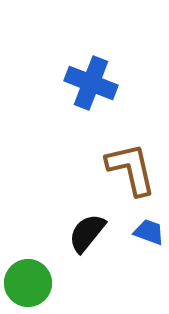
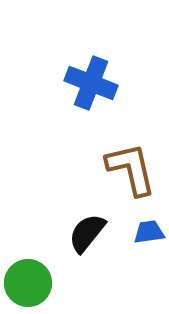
blue trapezoid: rotated 28 degrees counterclockwise
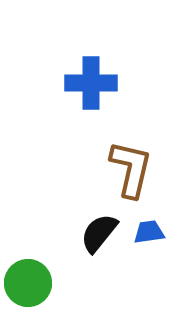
blue cross: rotated 21 degrees counterclockwise
brown L-shape: rotated 26 degrees clockwise
black semicircle: moved 12 px right
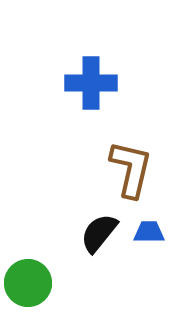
blue trapezoid: rotated 8 degrees clockwise
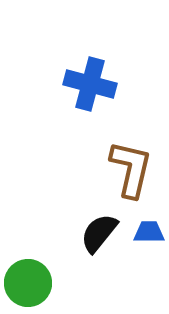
blue cross: moved 1 px left, 1 px down; rotated 15 degrees clockwise
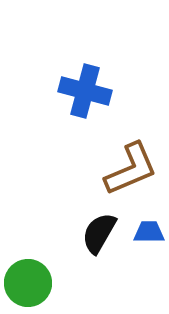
blue cross: moved 5 px left, 7 px down
brown L-shape: rotated 54 degrees clockwise
black semicircle: rotated 9 degrees counterclockwise
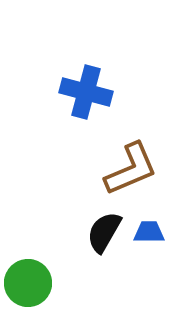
blue cross: moved 1 px right, 1 px down
black semicircle: moved 5 px right, 1 px up
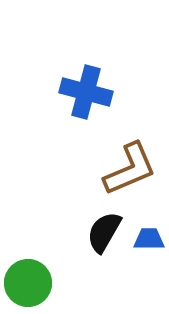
brown L-shape: moved 1 px left
blue trapezoid: moved 7 px down
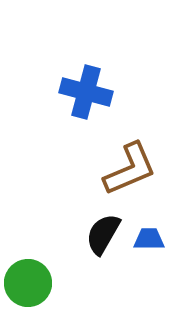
black semicircle: moved 1 px left, 2 px down
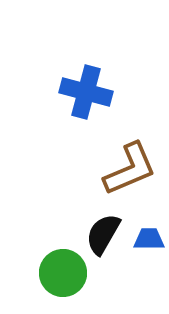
green circle: moved 35 px right, 10 px up
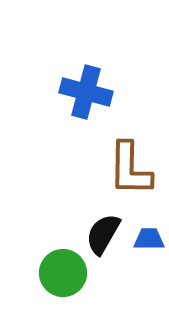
brown L-shape: rotated 114 degrees clockwise
